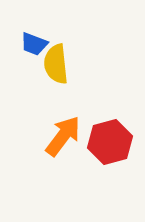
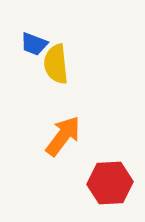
red hexagon: moved 41 px down; rotated 12 degrees clockwise
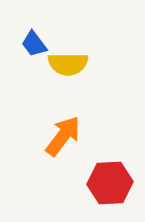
blue trapezoid: rotated 32 degrees clockwise
yellow semicircle: moved 12 px right; rotated 84 degrees counterclockwise
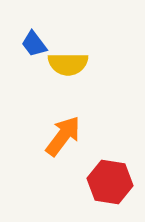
red hexagon: moved 1 px up; rotated 12 degrees clockwise
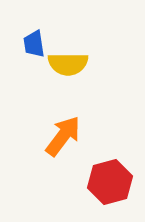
blue trapezoid: rotated 28 degrees clockwise
red hexagon: rotated 24 degrees counterclockwise
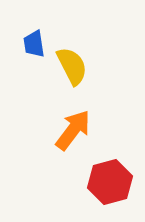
yellow semicircle: moved 4 px right, 2 px down; rotated 117 degrees counterclockwise
orange arrow: moved 10 px right, 6 px up
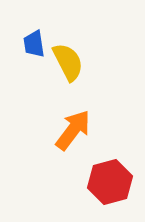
yellow semicircle: moved 4 px left, 4 px up
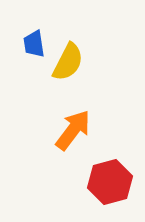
yellow semicircle: rotated 54 degrees clockwise
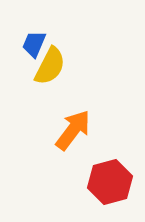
blue trapezoid: rotated 32 degrees clockwise
yellow semicircle: moved 18 px left, 4 px down
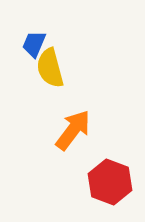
yellow semicircle: moved 2 px down; rotated 138 degrees clockwise
red hexagon: rotated 24 degrees counterclockwise
